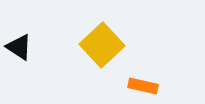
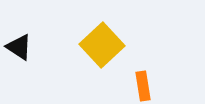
orange rectangle: rotated 68 degrees clockwise
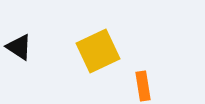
yellow square: moved 4 px left, 6 px down; rotated 18 degrees clockwise
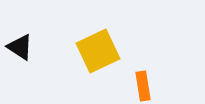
black triangle: moved 1 px right
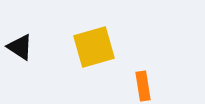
yellow square: moved 4 px left, 4 px up; rotated 9 degrees clockwise
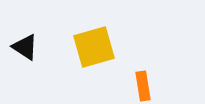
black triangle: moved 5 px right
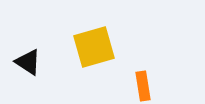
black triangle: moved 3 px right, 15 px down
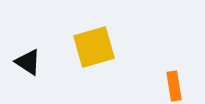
orange rectangle: moved 31 px right
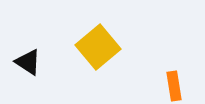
yellow square: moved 4 px right; rotated 24 degrees counterclockwise
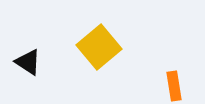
yellow square: moved 1 px right
